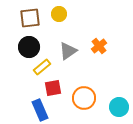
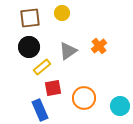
yellow circle: moved 3 px right, 1 px up
cyan circle: moved 1 px right, 1 px up
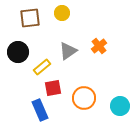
black circle: moved 11 px left, 5 px down
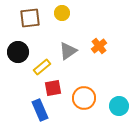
cyan circle: moved 1 px left
